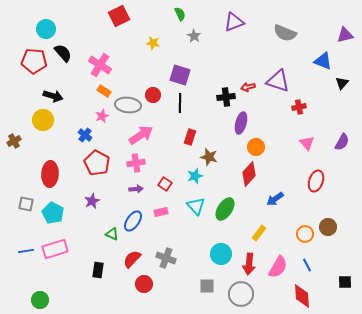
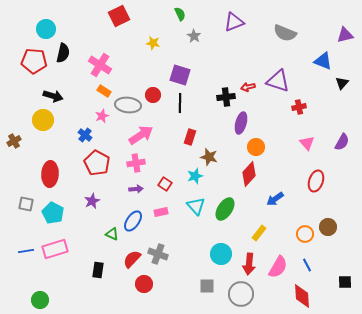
black semicircle at (63, 53): rotated 54 degrees clockwise
gray cross at (166, 258): moved 8 px left, 4 px up
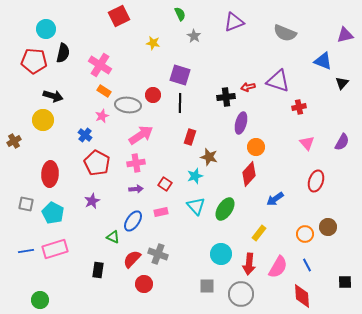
green triangle at (112, 234): moved 1 px right, 3 px down
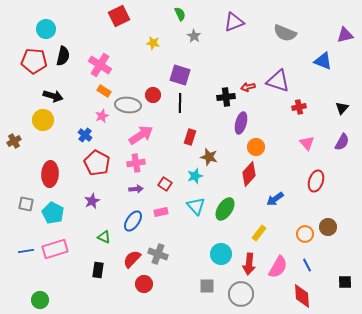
black semicircle at (63, 53): moved 3 px down
black triangle at (342, 83): moved 25 px down
green triangle at (113, 237): moved 9 px left
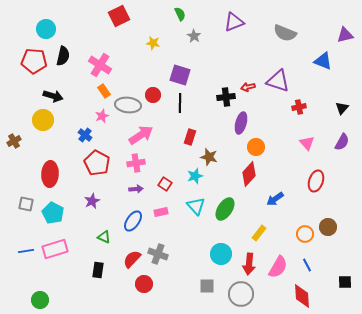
orange rectangle at (104, 91): rotated 24 degrees clockwise
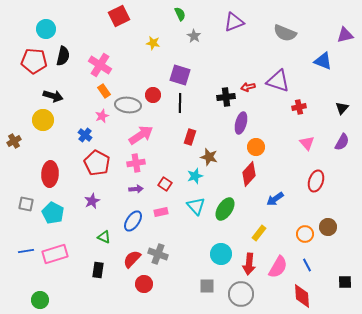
pink rectangle at (55, 249): moved 5 px down
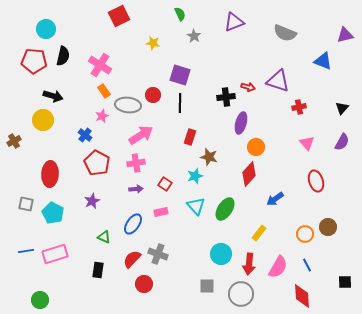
red arrow at (248, 87): rotated 152 degrees counterclockwise
red ellipse at (316, 181): rotated 35 degrees counterclockwise
blue ellipse at (133, 221): moved 3 px down
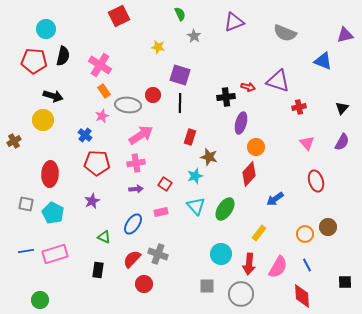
yellow star at (153, 43): moved 5 px right, 4 px down
red pentagon at (97, 163): rotated 25 degrees counterclockwise
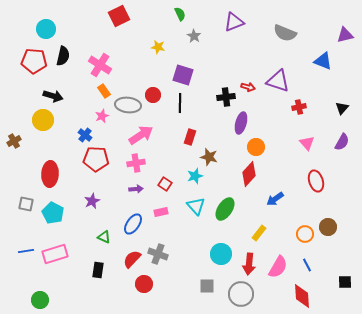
purple square at (180, 75): moved 3 px right
red pentagon at (97, 163): moved 1 px left, 4 px up
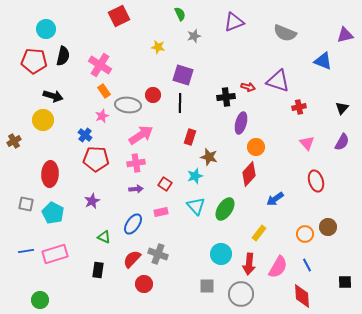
gray star at (194, 36): rotated 24 degrees clockwise
